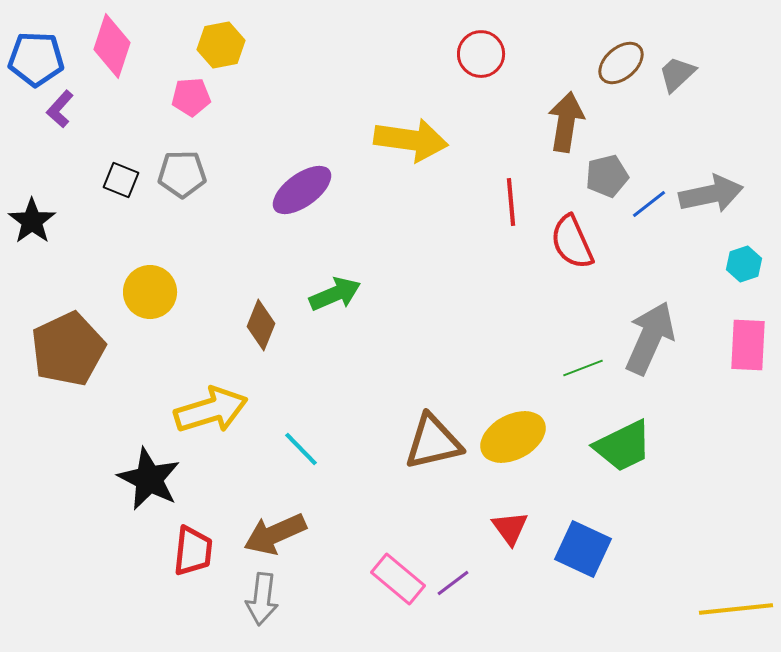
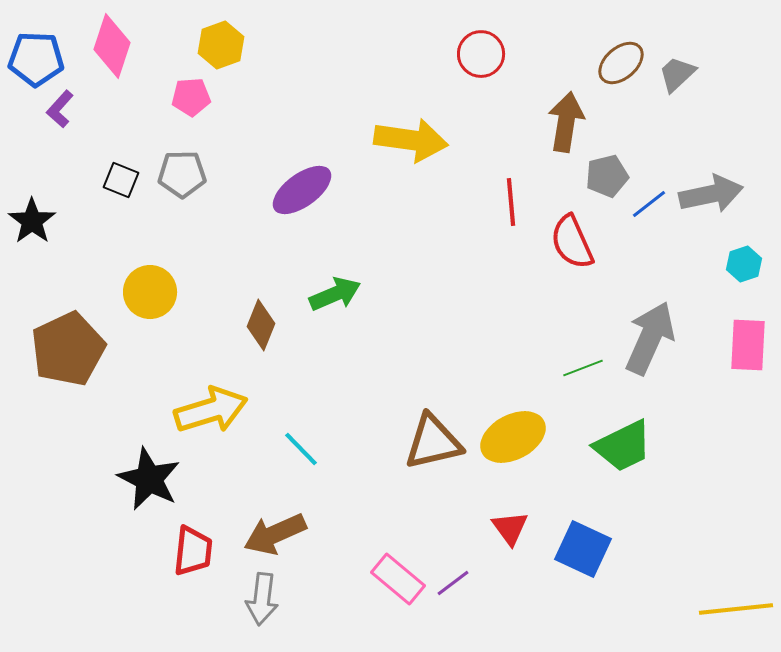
yellow hexagon at (221, 45): rotated 9 degrees counterclockwise
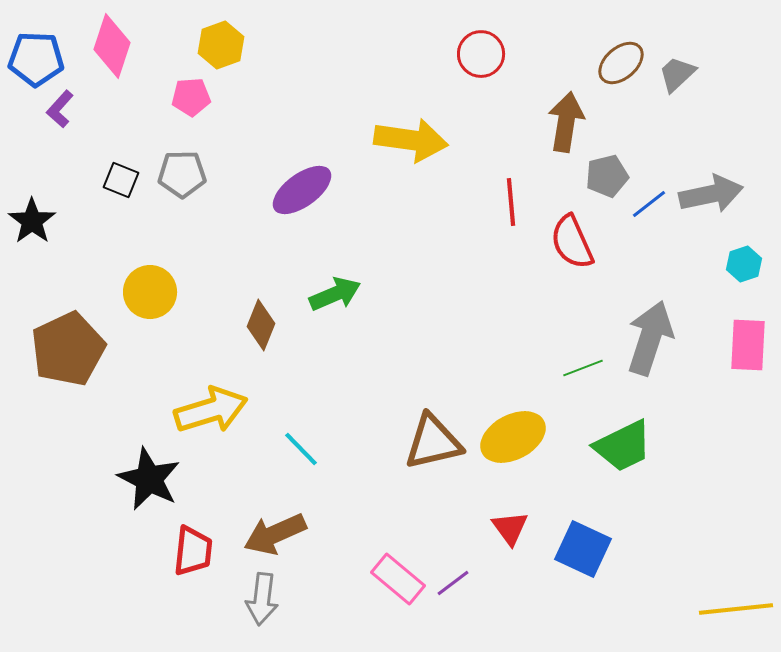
gray arrow at (650, 338): rotated 6 degrees counterclockwise
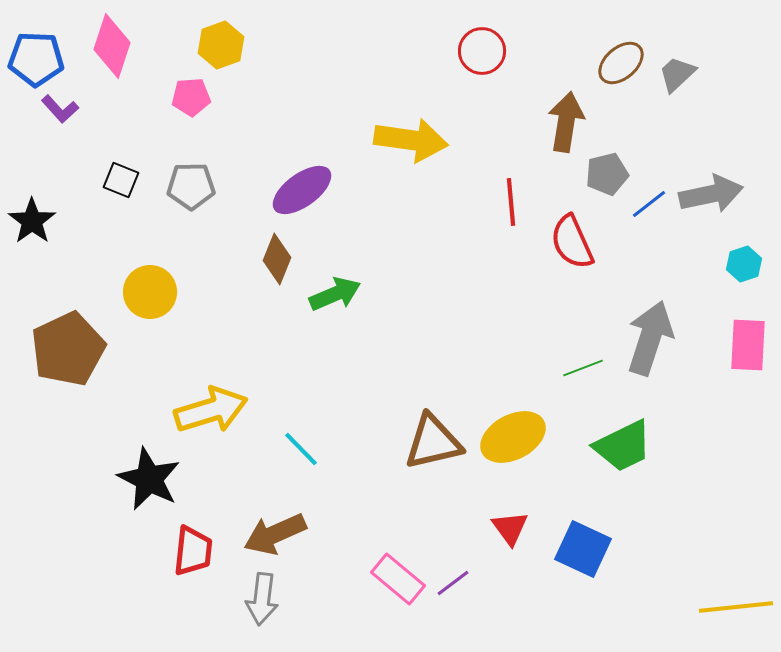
red circle at (481, 54): moved 1 px right, 3 px up
purple L-shape at (60, 109): rotated 84 degrees counterclockwise
gray pentagon at (182, 174): moved 9 px right, 12 px down
gray pentagon at (607, 176): moved 2 px up
brown diamond at (261, 325): moved 16 px right, 66 px up
yellow line at (736, 609): moved 2 px up
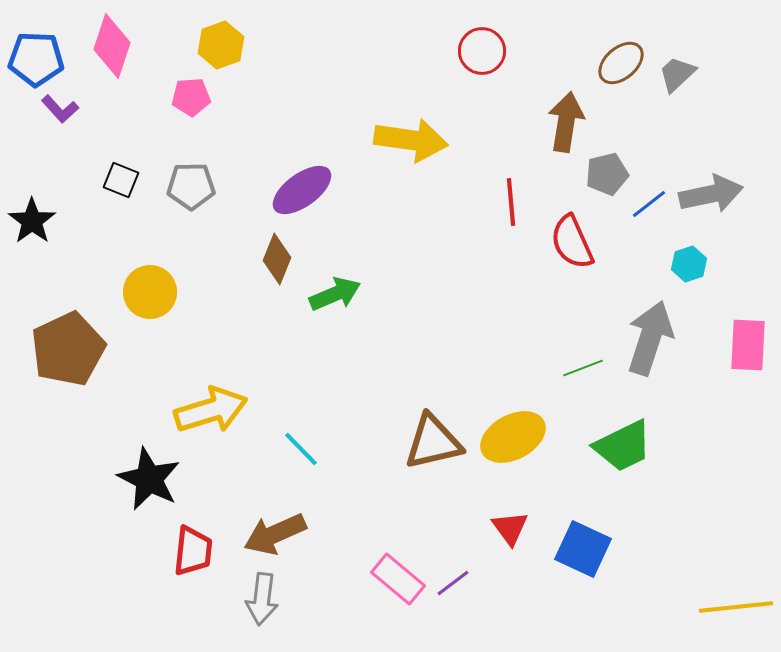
cyan hexagon at (744, 264): moved 55 px left
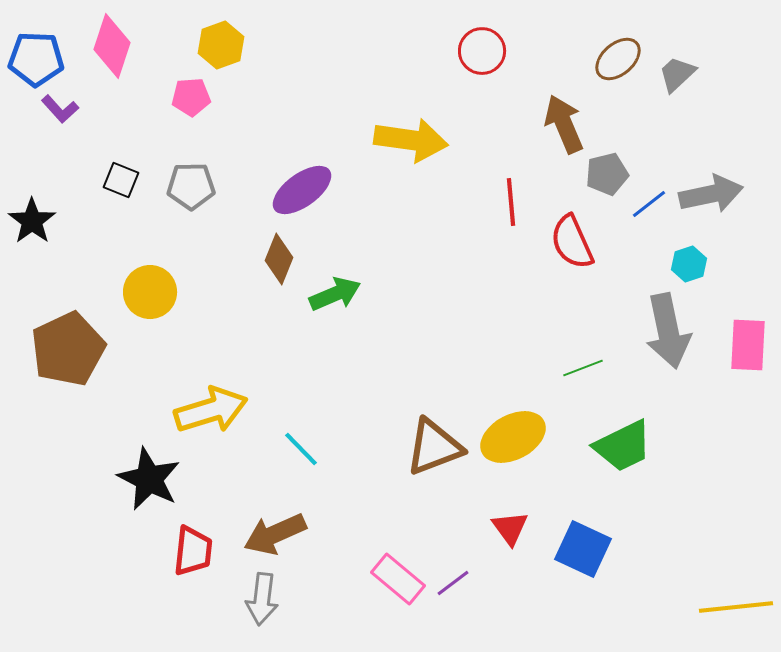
brown ellipse at (621, 63): moved 3 px left, 4 px up
brown arrow at (566, 122): moved 2 px left, 2 px down; rotated 32 degrees counterclockwise
brown diamond at (277, 259): moved 2 px right
gray arrow at (650, 338): moved 18 px right, 7 px up; rotated 150 degrees clockwise
brown triangle at (433, 442): moved 1 px right, 5 px down; rotated 8 degrees counterclockwise
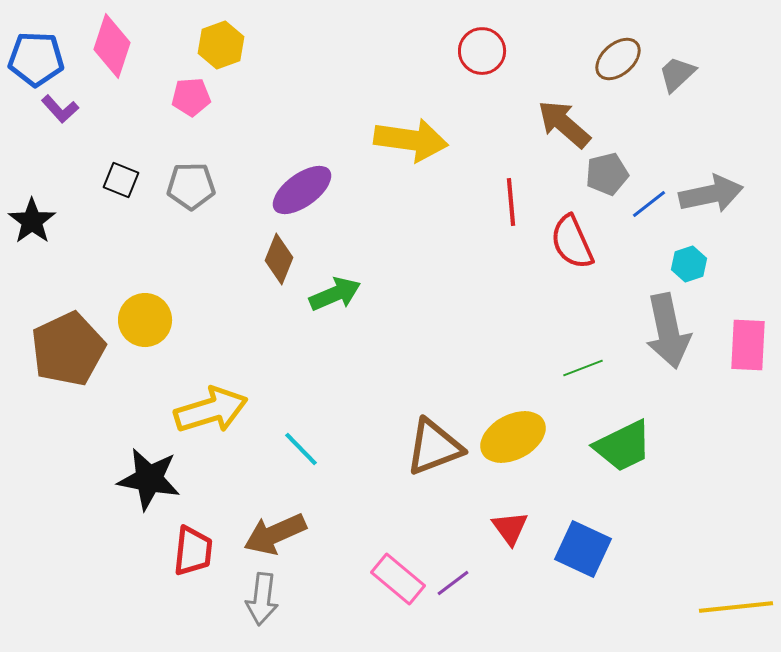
brown arrow at (564, 124): rotated 26 degrees counterclockwise
yellow circle at (150, 292): moved 5 px left, 28 px down
black star at (149, 479): rotated 16 degrees counterclockwise
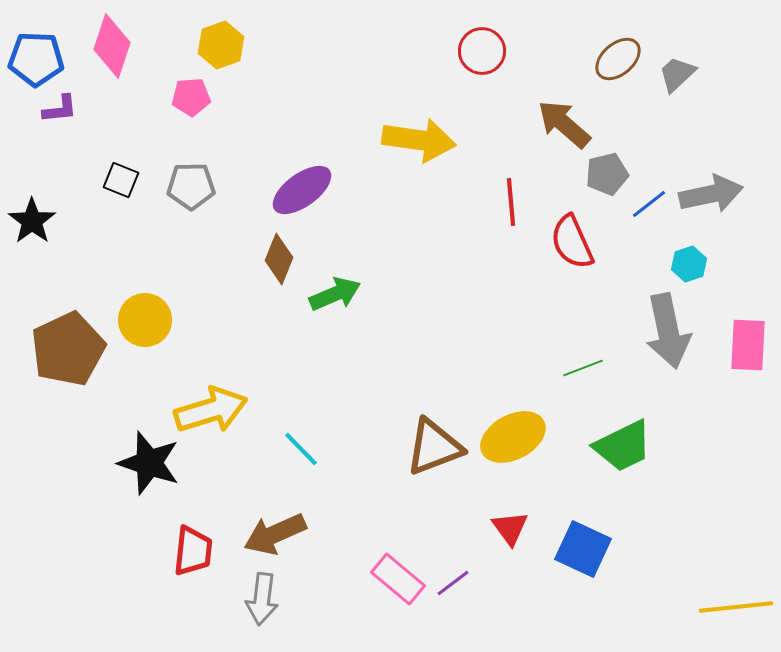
purple L-shape at (60, 109): rotated 54 degrees counterclockwise
yellow arrow at (411, 140): moved 8 px right
black star at (149, 479): moved 16 px up; rotated 8 degrees clockwise
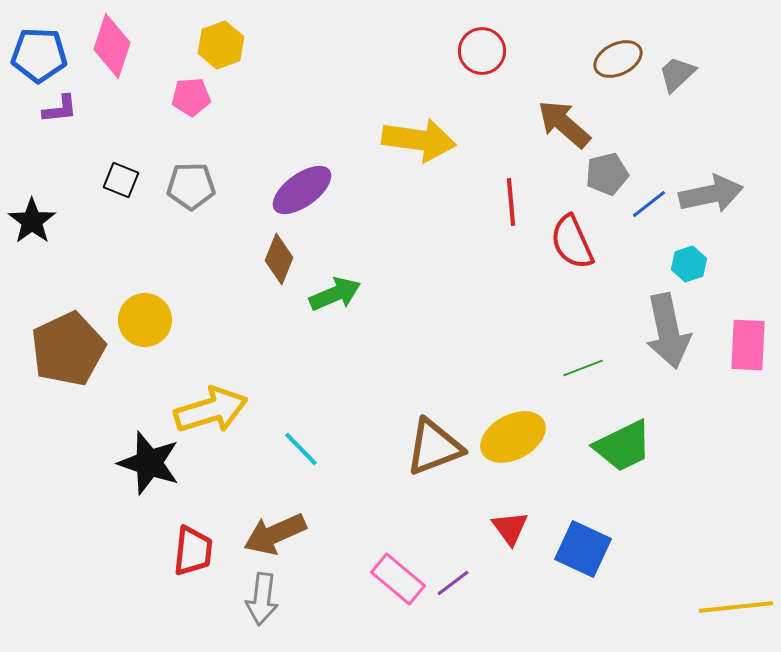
blue pentagon at (36, 59): moved 3 px right, 4 px up
brown ellipse at (618, 59): rotated 15 degrees clockwise
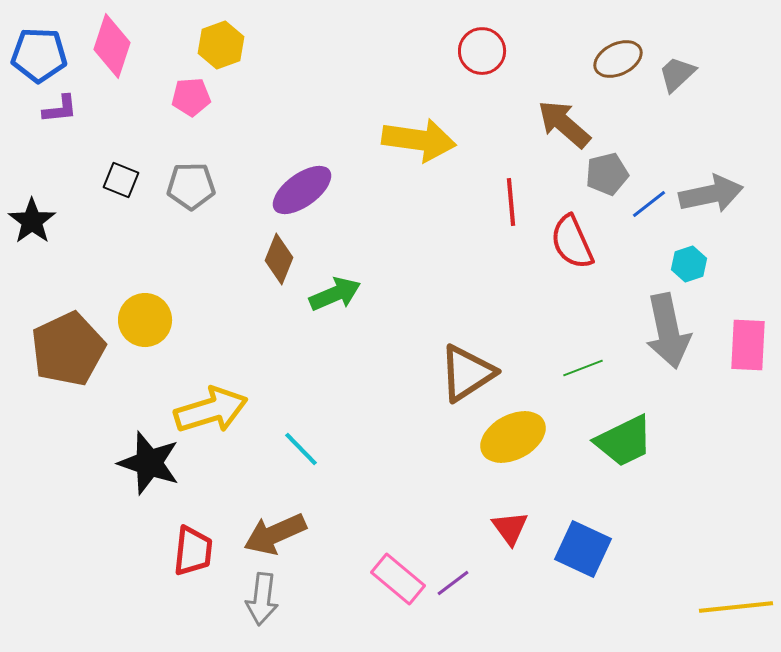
green trapezoid at (623, 446): moved 1 px right, 5 px up
brown triangle at (434, 447): moved 33 px right, 74 px up; rotated 12 degrees counterclockwise
